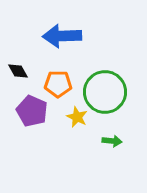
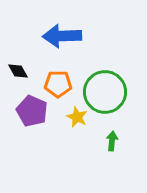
green arrow: rotated 90 degrees counterclockwise
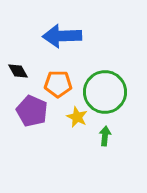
green arrow: moved 7 px left, 5 px up
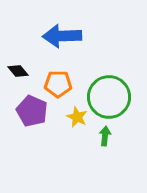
black diamond: rotated 10 degrees counterclockwise
green circle: moved 4 px right, 5 px down
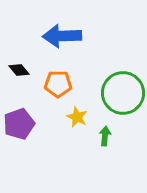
black diamond: moved 1 px right, 1 px up
green circle: moved 14 px right, 4 px up
purple pentagon: moved 13 px left, 13 px down; rotated 28 degrees clockwise
